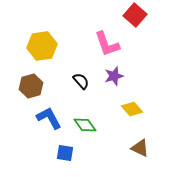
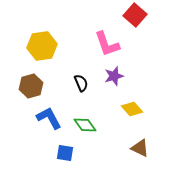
black semicircle: moved 2 px down; rotated 18 degrees clockwise
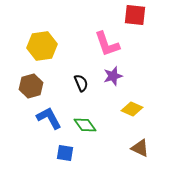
red square: rotated 35 degrees counterclockwise
purple star: moved 1 px left
yellow diamond: rotated 25 degrees counterclockwise
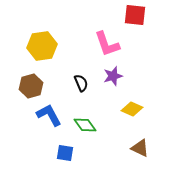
blue L-shape: moved 3 px up
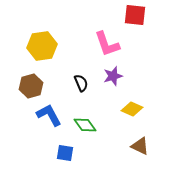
brown triangle: moved 2 px up
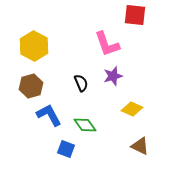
yellow hexagon: moved 8 px left; rotated 24 degrees counterclockwise
blue square: moved 1 px right, 4 px up; rotated 12 degrees clockwise
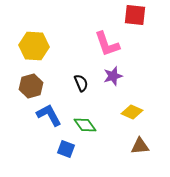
yellow hexagon: rotated 24 degrees counterclockwise
yellow diamond: moved 3 px down
brown triangle: rotated 30 degrees counterclockwise
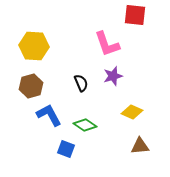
green diamond: rotated 20 degrees counterclockwise
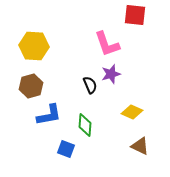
purple star: moved 2 px left, 2 px up
black semicircle: moved 9 px right, 2 px down
blue L-shape: rotated 108 degrees clockwise
green diamond: rotated 60 degrees clockwise
brown triangle: rotated 30 degrees clockwise
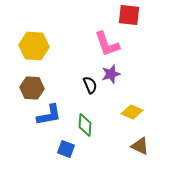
red square: moved 6 px left
brown hexagon: moved 1 px right, 2 px down; rotated 20 degrees clockwise
